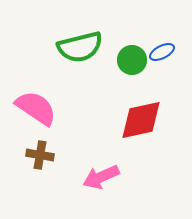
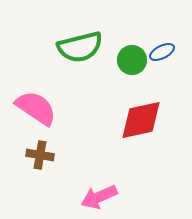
pink arrow: moved 2 px left, 20 px down
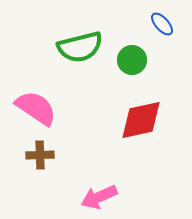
blue ellipse: moved 28 px up; rotated 75 degrees clockwise
brown cross: rotated 12 degrees counterclockwise
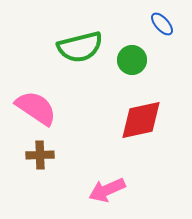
pink arrow: moved 8 px right, 7 px up
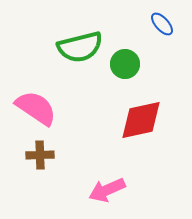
green circle: moved 7 px left, 4 px down
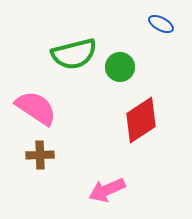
blue ellipse: moved 1 px left; rotated 20 degrees counterclockwise
green semicircle: moved 6 px left, 7 px down
green circle: moved 5 px left, 3 px down
red diamond: rotated 21 degrees counterclockwise
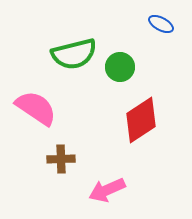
brown cross: moved 21 px right, 4 px down
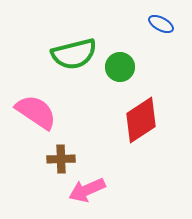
pink semicircle: moved 4 px down
pink arrow: moved 20 px left
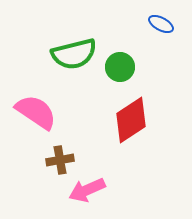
red diamond: moved 10 px left
brown cross: moved 1 px left, 1 px down; rotated 8 degrees counterclockwise
